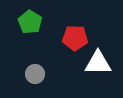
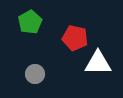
green pentagon: rotated 10 degrees clockwise
red pentagon: rotated 10 degrees clockwise
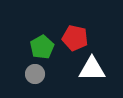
green pentagon: moved 12 px right, 25 px down
white triangle: moved 6 px left, 6 px down
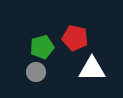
green pentagon: rotated 15 degrees clockwise
gray circle: moved 1 px right, 2 px up
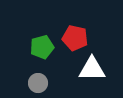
gray circle: moved 2 px right, 11 px down
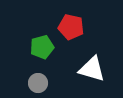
red pentagon: moved 4 px left, 11 px up
white triangle: rotated 16 degrees clockwise
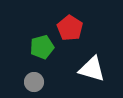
red pentagon: moved 1 px left, 1 px down; rotated 20 degrees clockwise
gray circle: moved 4 px left, 1 px up
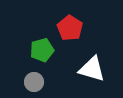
green pentagon: moved 3 px down
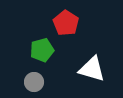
red pentagon: moved 4 px left, 5 px up
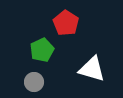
green pentagon: rotated 10 degrees counterclockwise
